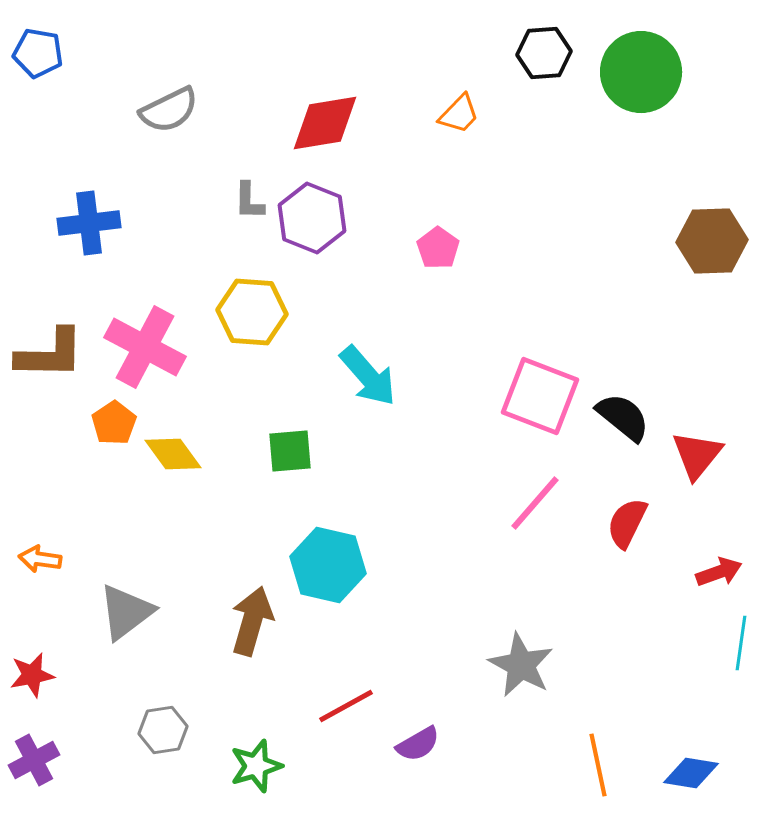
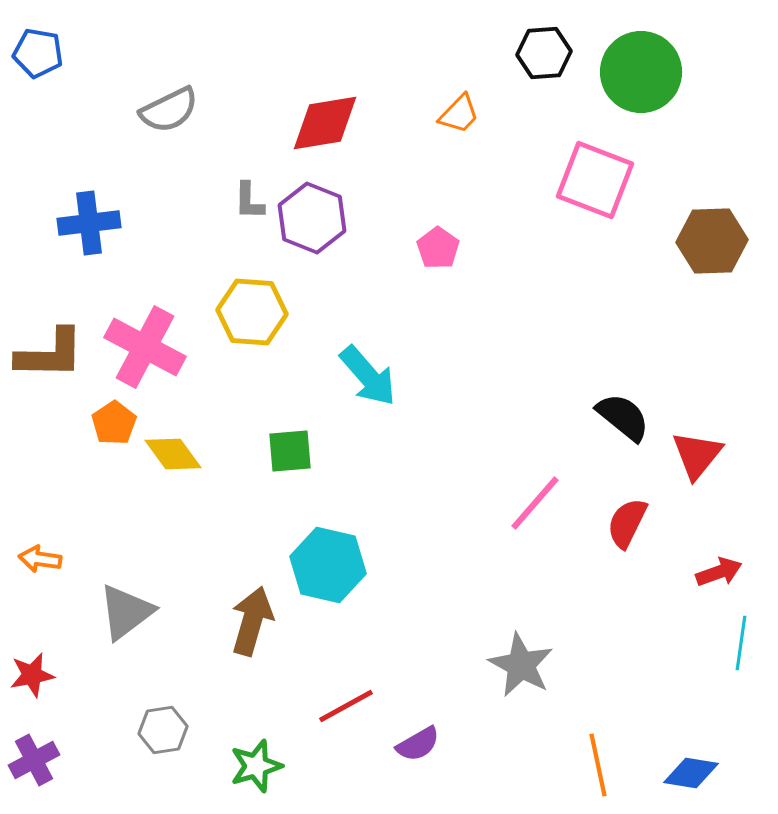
pink square: moved 55 px right, 216 px up
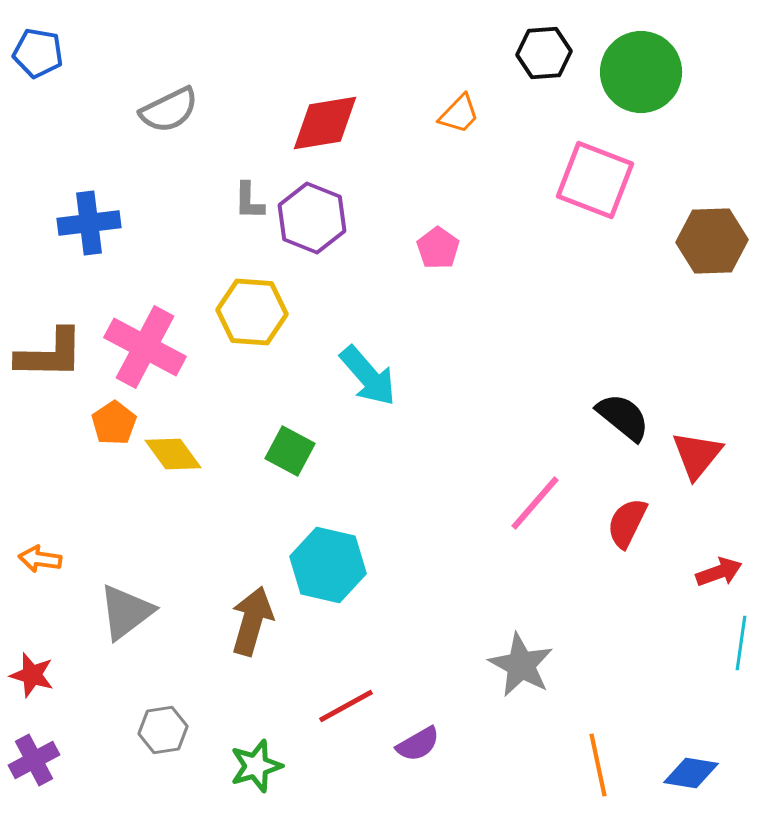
green square: rotated 33 degrees clockwise
red star: rotated 27 degrees clockwise
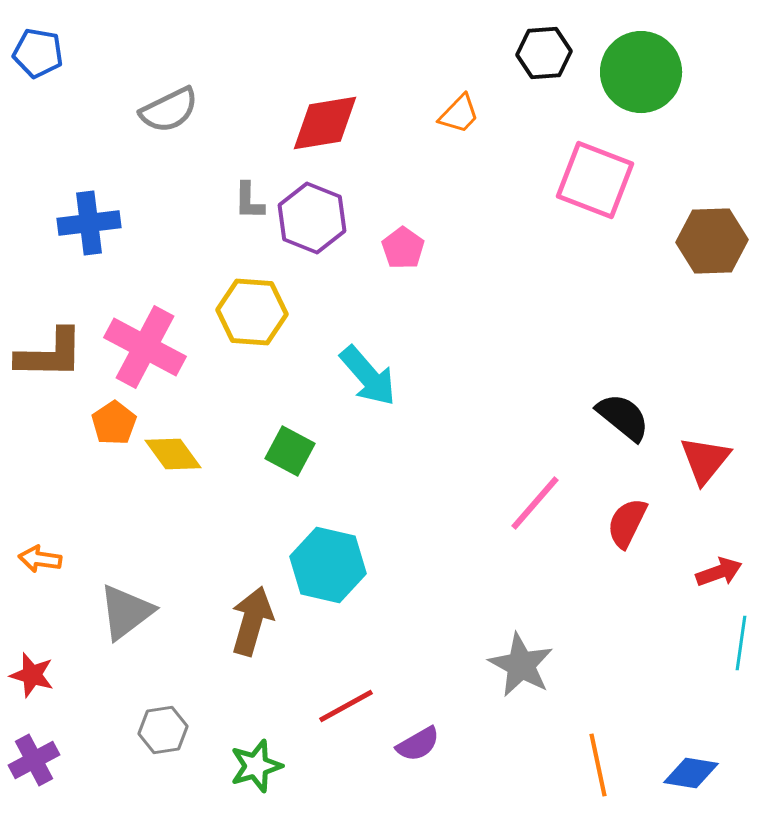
pink pentagon: moved 35 px left
red triangle: moved 8 px right, 5 px down
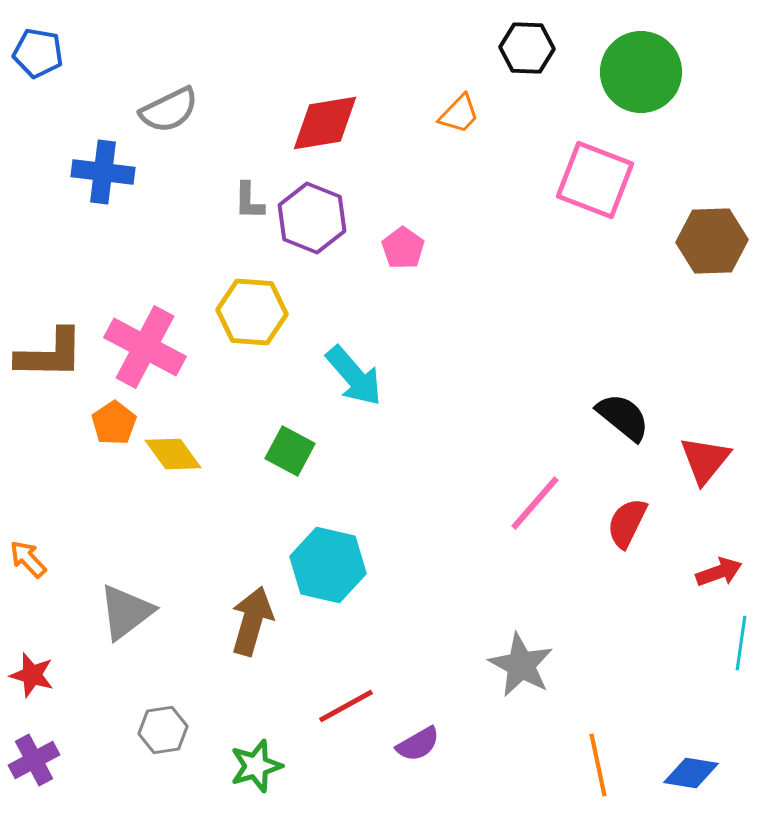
black hexagon: moved 17 px left, 5 px up; rotated 6 degrees clockwise
blue cross: moved 14 px right, 51 px up; rotated 14 degrees clockwise
cyan arrow: moved 14 px left
orange arrow: moved 12 px left; rotated 39 degrees clockwise
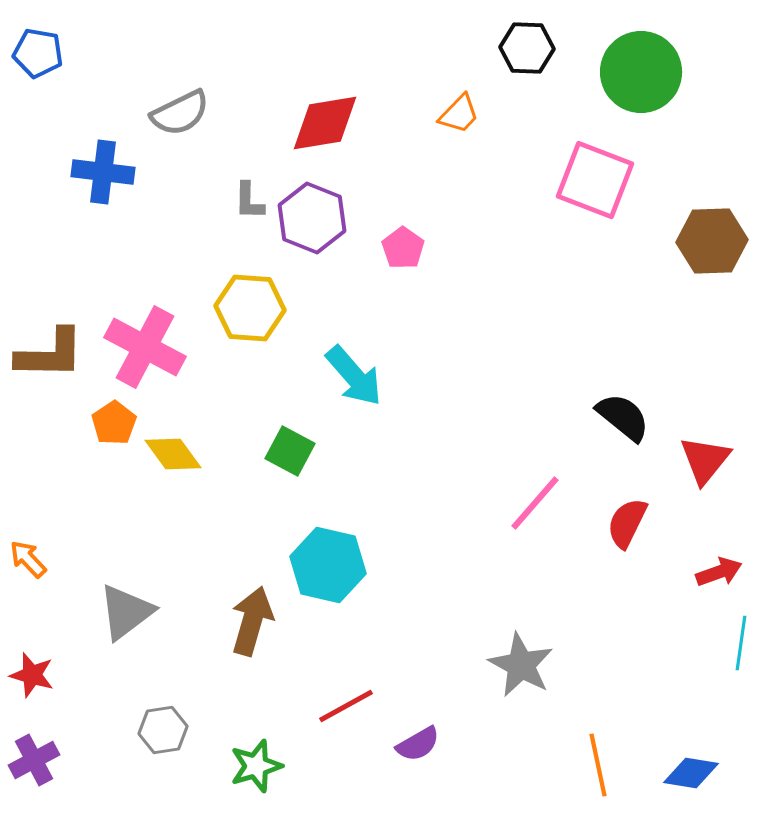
gray semicircle: moved 11 px right, 3 px down
yellow hexagon: moved 2 px left, 4 px up
